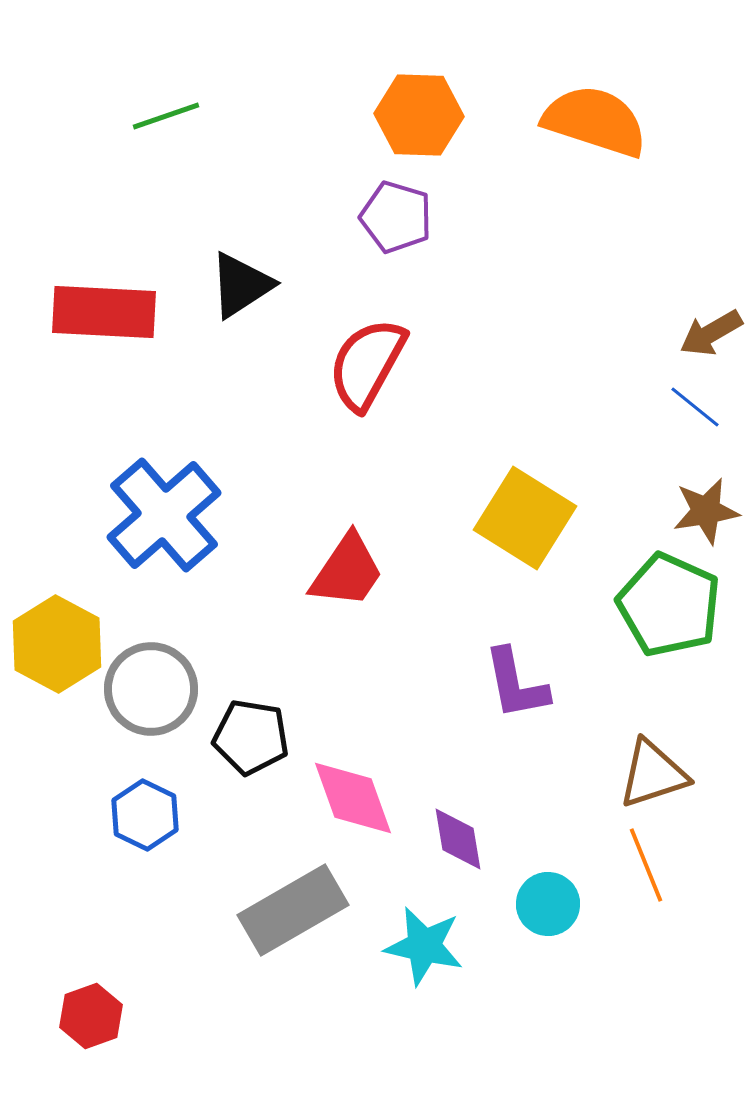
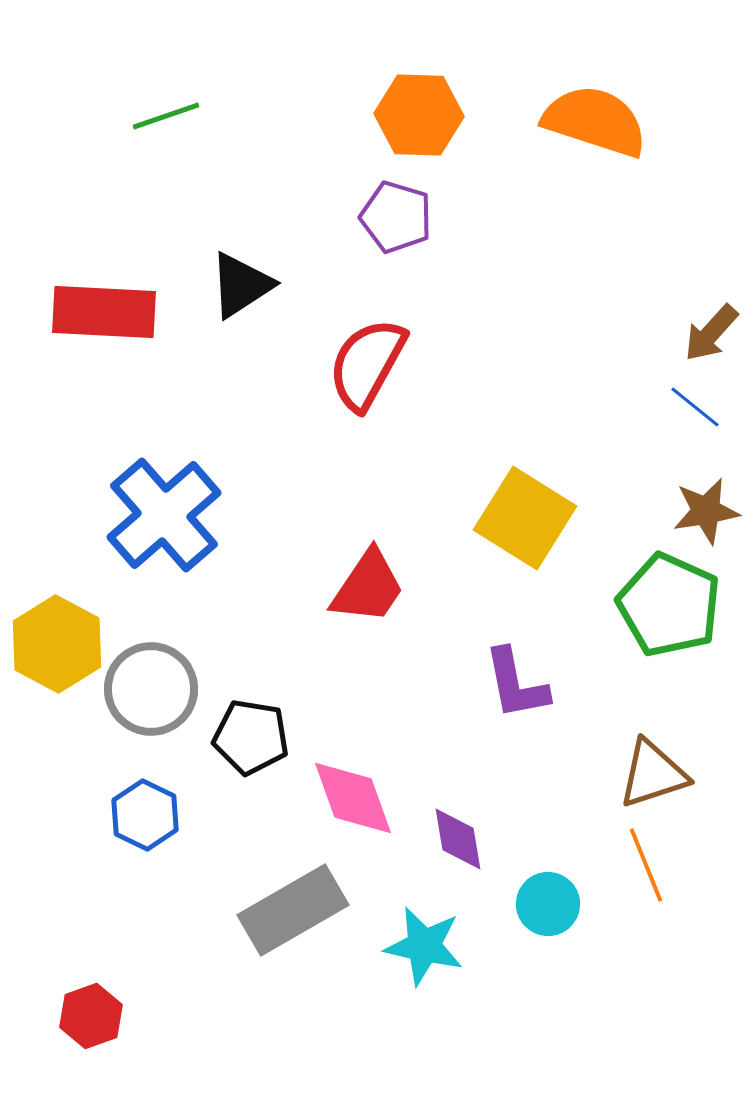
brown arrow: rotated 18 degrees counterclockwise
red trapezoid: moved 21 px right, 16 px down
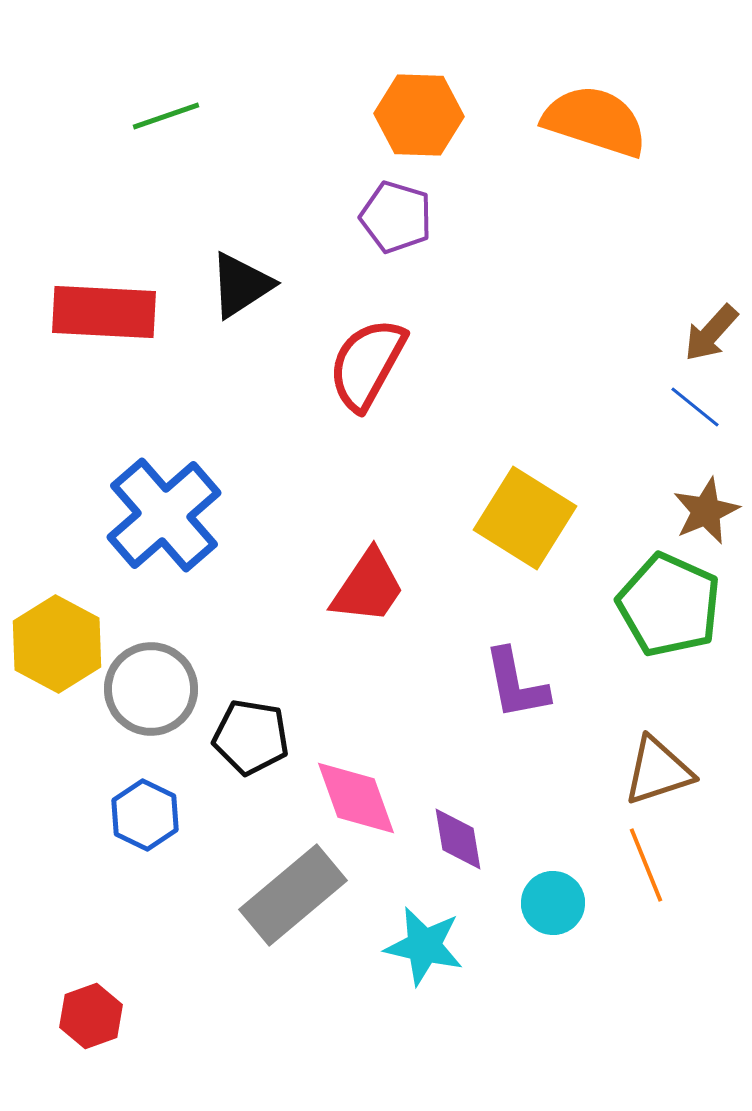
brown star: rotated 14 degrees counterclockwise
brown triangle: moved 5 px right, 3 px up
pink diamond: moved 3 px right
cyan circle: moved 5 px right, 1 px up
gray rectangle: moved 15 px up; rotated 10 degrees counterclockwise
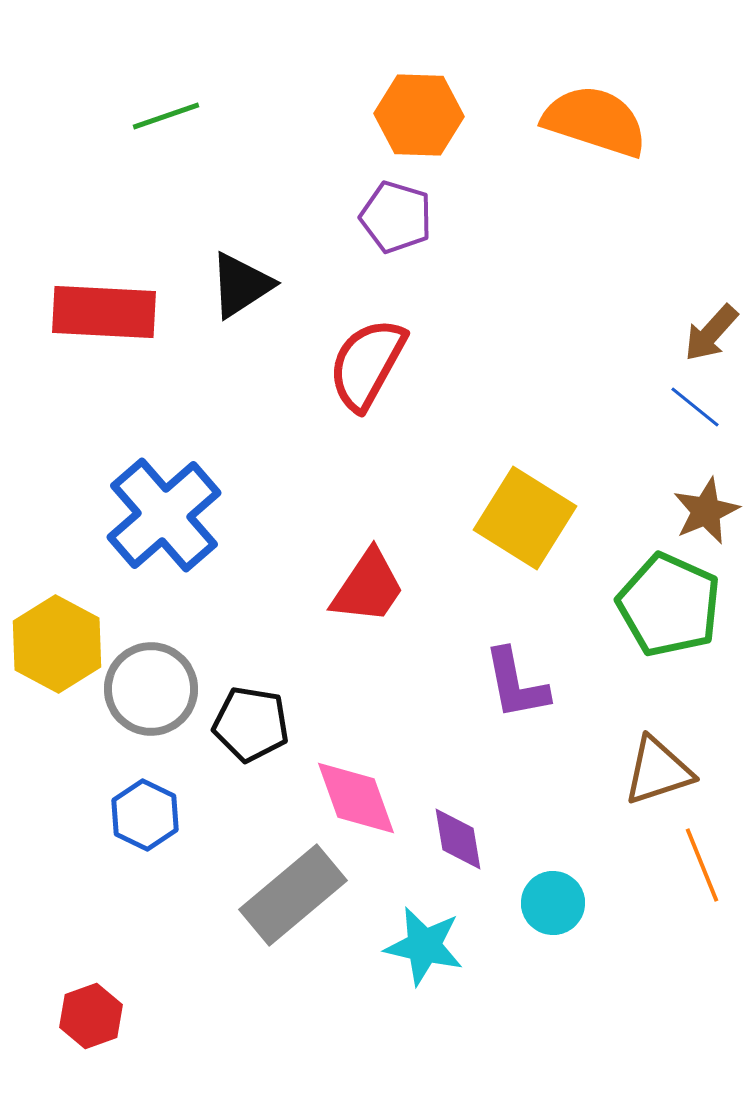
black pentagon: moved 13 px up
orange line: moved 56 px right
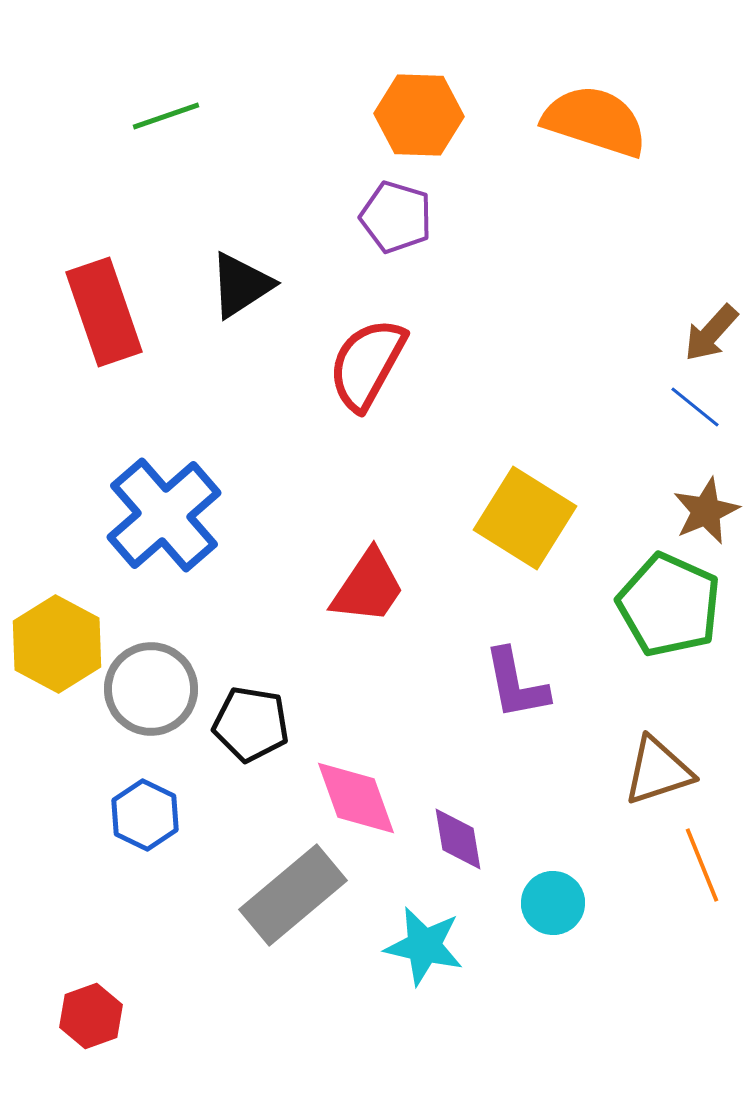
red rectangle: rotated 68 degrees clockwise
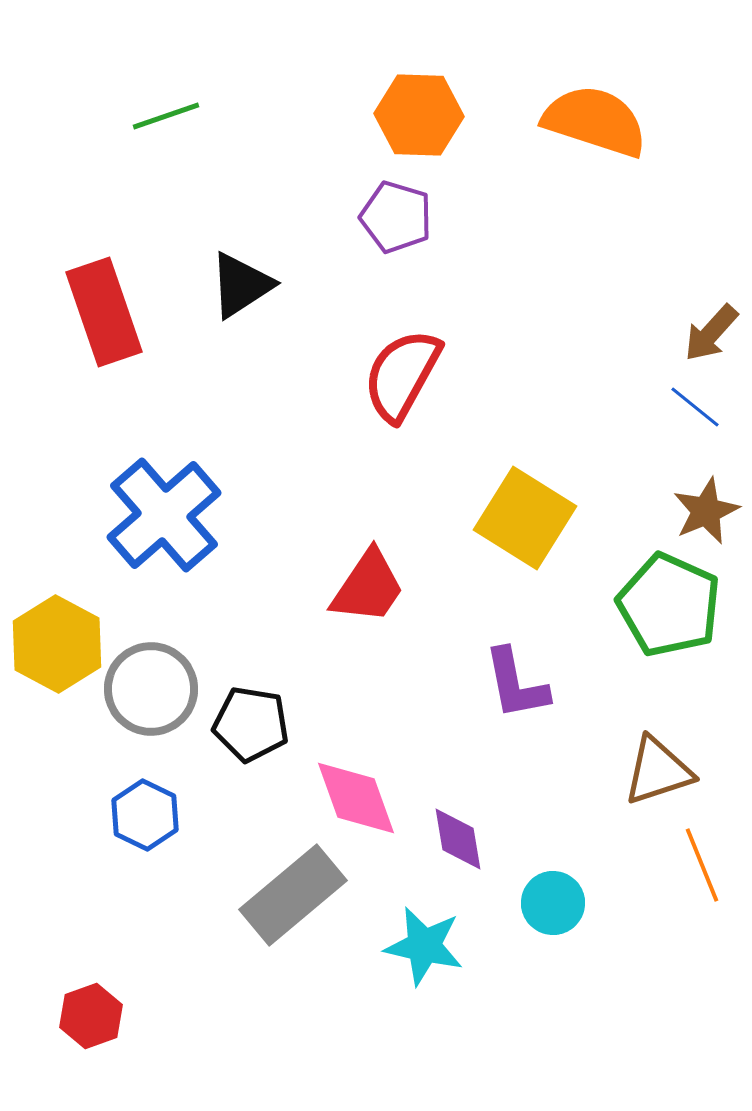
red semicircle: moved 35 px right, 11 px down
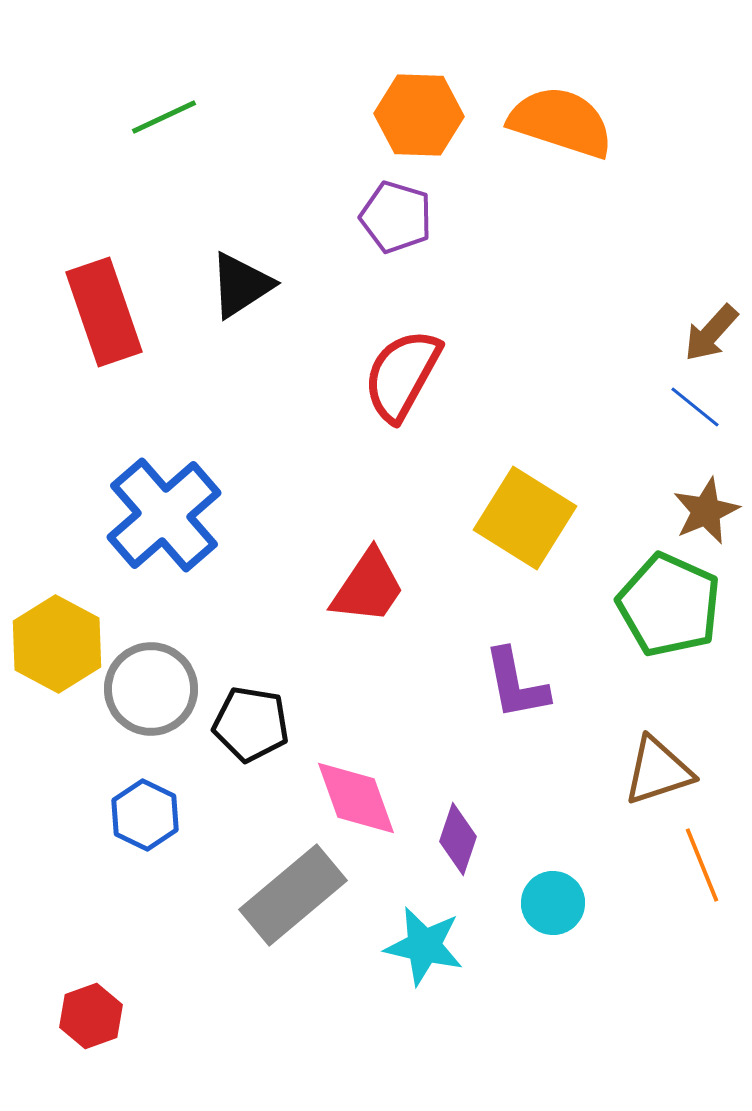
green line: moved 2 px left, 1 px down; rotated 6 degrees counterclockwise
orange semicircle: moved 34 px left, 1 px down
purple diamond: rotated 28 degrees clockwise
